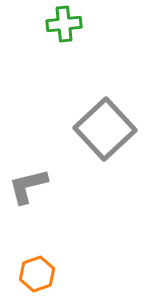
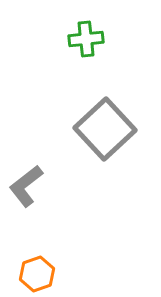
green cross: moved 22 px right, 15 px down
gray L-shape: moved 2 px left; rotated 24 degrees counterclockwise
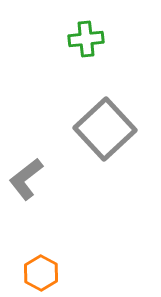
gray L-shape: moved 7 px up
orange hexagon: moved 4 px right, 1 px up; rotated 12 degrees counterclockwise
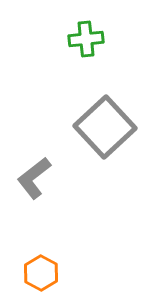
gray square: moved 2 px up
gray L-shape: moved 8 px right, 1 px up
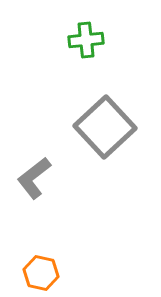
green cross: moved 1 px down
orange hexagon: rotated 16 degrees counterclockwise
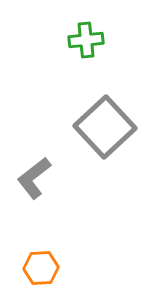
orange hexagon: moved 5 px up; rotated 16 degrees counterclockwise
